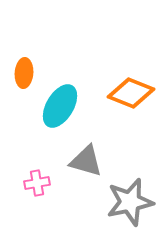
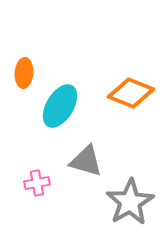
gray star: rotated 18 degrees counterclockwise
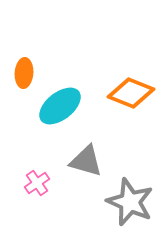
cyan ellipse: rotated 21 degrees clockwise
pink cross: rotated 25 degrees counterclockwise
gray star: rotated 18 degrees counterclockwise
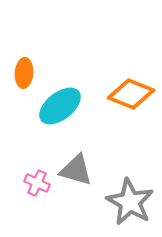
orange diamond: moved 1 px down
gray triangle: moved 10 px left, 9 px down
pink cross: rotated 30 degrees counterclockwise
gray star: rotated 6 degrees clockwise
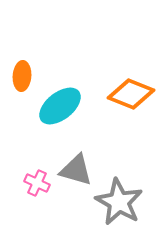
orange ellipse: moved 2 px left, 3 px down
gray star: moved 11 px left
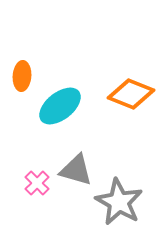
pink cross: rotated 20 degrees clockwise
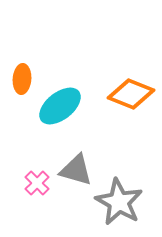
orange ellipse: moved 3 px down
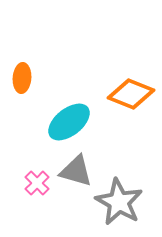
orange ellipse: moved 1 px up
cyan ellipse: moved 9 px right, 16 px down
gray triangle: moved 1 px down
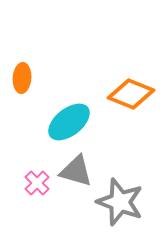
gray star: moved 1 px right; rotated 9 degrees counterclockwise
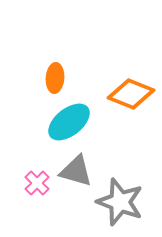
orange ellipse: moved 33 px right
